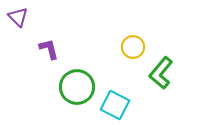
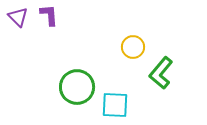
purple L-shape: moved 34 px up; rotated 10 degrees clockwise
cyan square: rotated 24 degrees counterclockwise
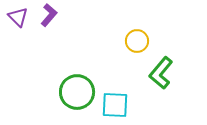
purple L-shape: rotated 45 degrees clockwise
yellow circle: moved 4 px right, 6 px up
green circle: moved 5 px down
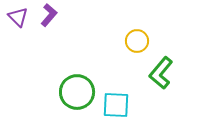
cyan square: moved 1 px right
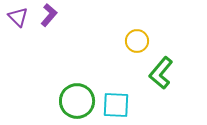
green circle: moved 9 px down
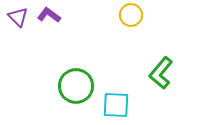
purple L-shape: rotated 95 degrees counterclockwise
yellow circle: moved 6 px left, 26 px up
green circle: moved 1 px left, 15 px up
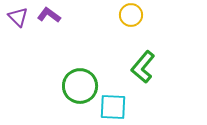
green L-shape: moved 18 px left, 6 px up
green circle: moved 4 px right
cyan square: moved 3 px left, 2 px down
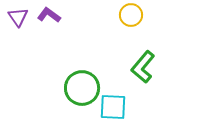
purple triangle: rotated 10 degrees clockwise
green circle: moved 2 px right, 2 px down
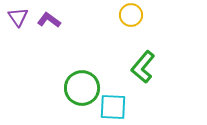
purple L-shape: moved 5 px down
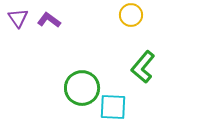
purple triangle: moved 1 px down
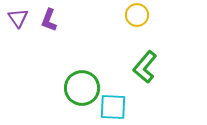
yellow circle: moved 6 px right
purple L-shape: rotated 105 degrees counterclockwise
green L-shape: moved 2 px right
